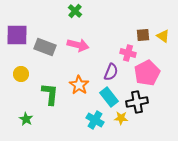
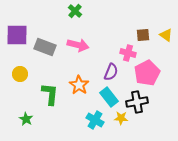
yellow triangle: moved 3 px right, 1 px up
yellow circle: moved 1 px left
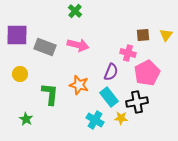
yellow triangle: rotated 32 degrees clockwise
orange star: rotated 18 degrees counterclockwise
